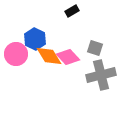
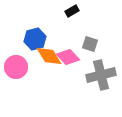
blue hexagon: rotated 20 degrees clockwise
gray square: moved 5 px left, 4 px up
pink circle: moved 13 px down
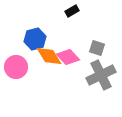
gray square: moved 7 px right, 4 px down
gray cross: rotated 12 degrees counterclockwise
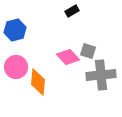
blue hexagon: moved 20 px left, 9 px up
gray square: moved 9 px left, 3 px down
orange diamond: moved 11 px left, 26 px down; rotated 36 degrees clockwise
gray cross: rotated 20 degrees clockwise
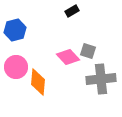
gray cross: moved 4 px down
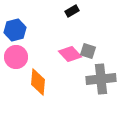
pink diamond: moved 2 px right, 3 px up
pink circle: moved 10 px up
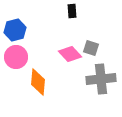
black rectangle: rotated 64 degrees counterclockwise
gray square: moved 3 px right, 3 px up
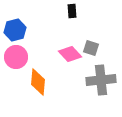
gray cross: moved 1 px down
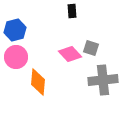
gray cross: moved 2 px right
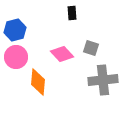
black rectangle: moved 2 px down
pink diamond: moved 8 px left
